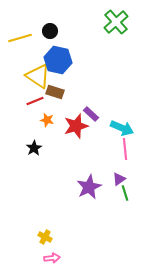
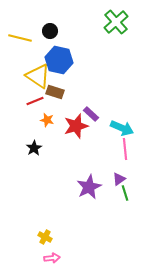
yellow line: rotated 30 degrees clockwise
blue hexagon: moved 1 px right
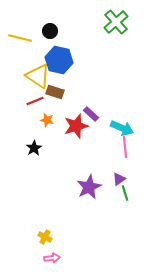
pink line: moved 2 px up
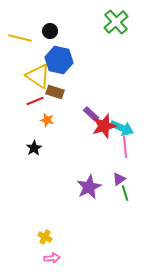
red star: moved 28 px right
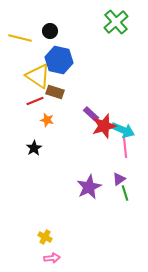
cyan arrow: moved 1 px right, 2 px down
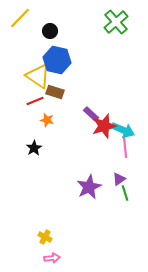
yellow line: moved 20 px up; rotated 60 degrees counterclockwise
blue hexagon: moved 2 px left
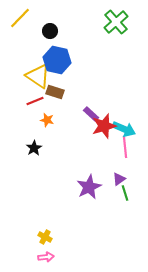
cyan arrow: moved 1 px right, 1 px up
pink arrow: moved 6 px left, 1 px up
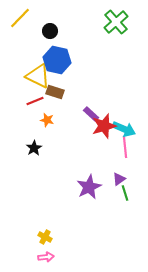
yellow triangle: rotated 8 degrees counterclockwise
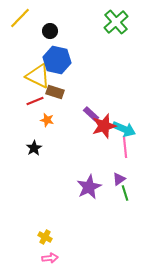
pink arrow: moved 4 px right, 1 px down
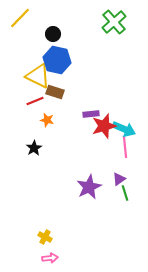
green cross: moved 2 px left
black circle: moved 3 px right, 3 px down
purple rectangle: rotated 49 degrees counterclockwise
